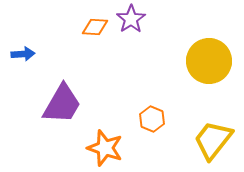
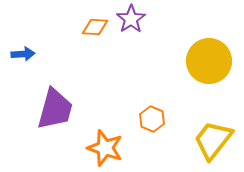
purple trapezoid: moved 7 px left, 5 px down; rotated 15 degrees counterclockwise
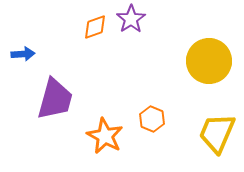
orange diamond: rotated 24 degrees counterclockwise
purple trapezoid: moved 10 px up
yellow trapezoid: moved 4 px right, 7 px up; rotated 15 degrees counterclockwise
orange star: moved 12 px up; rotated 9 degrees clockwise
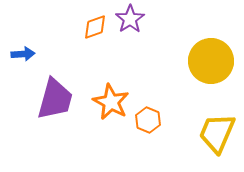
purple star: moved 1 px left
yellow circle: moved 2 px right
orange hexagon: moved 4 px left, 1 px down
orange star: moved 6 px right, 34 px up
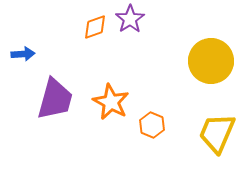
orange hexagon: moved 4 px right, 5 px down
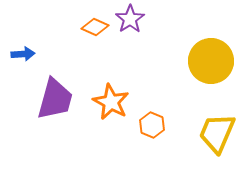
orange diamond: rotated 44 degrees clockwise
